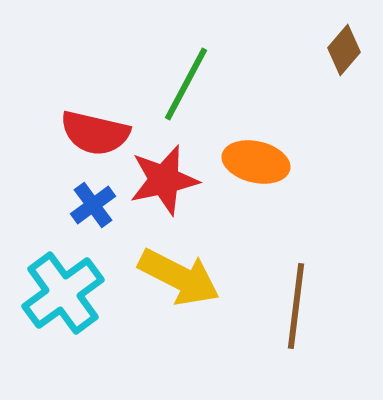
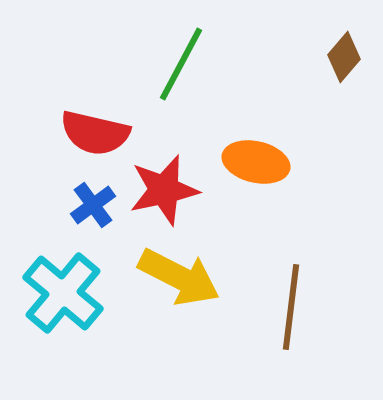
brown diamond: moved 7 px down
green line: moved 5 px left, 20 px up
red star: moved 10 px down
cyan cross: rotated 14 degrees counterclockwise
brown line: moved 5 px left, 1 px down
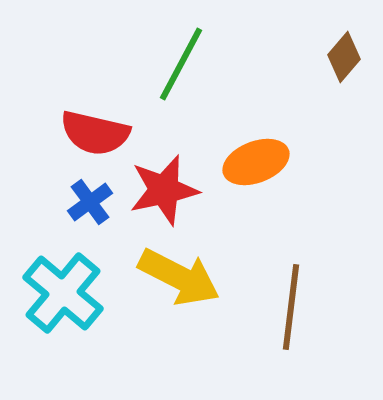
orange ellipse: rotated 34 degrees counterclockwise
blue cross: moved 3 px left, 3 px up
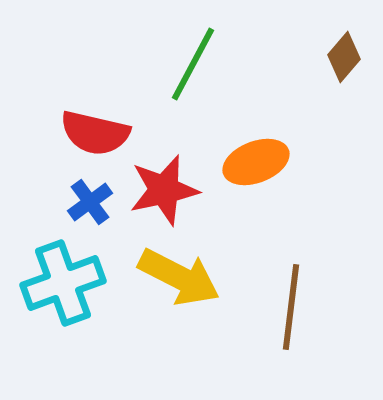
green line: moved 12 px right
cyan cross: moved 10 px up; rotated 30 degrees clockwise
